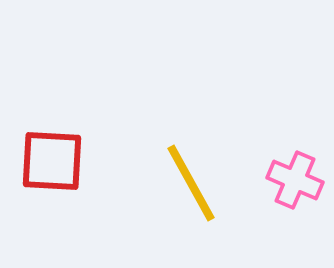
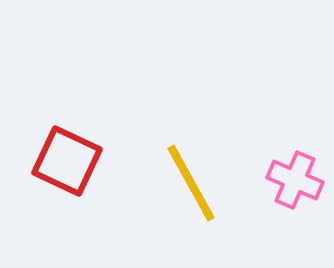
red square: moved 15 px right; rotated 22 degrees clockwise
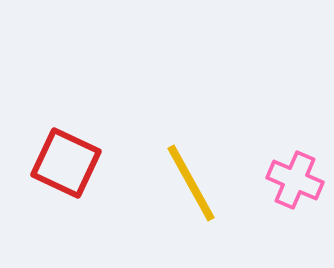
red square: moved 1 px left, 2 px down
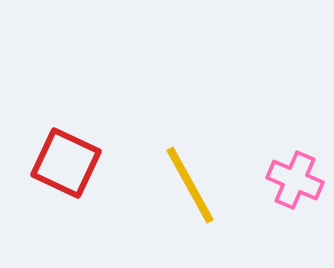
yellow line: moved 1 px left, 2 px down
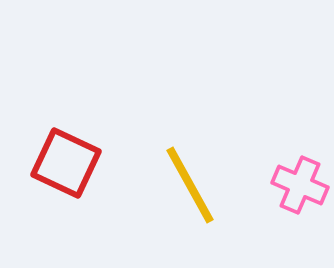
pink cross: moved 5 px right, 5 px down
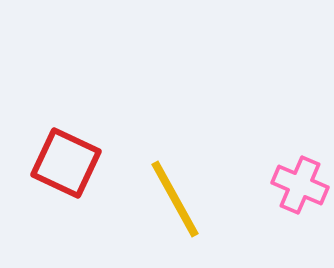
yellow line: moved 15 px left, 14 px down
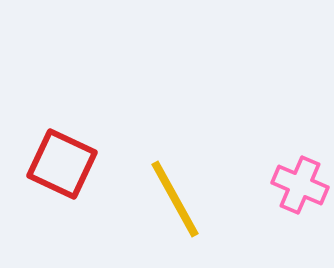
red square: moved 4 px left, 1 px down
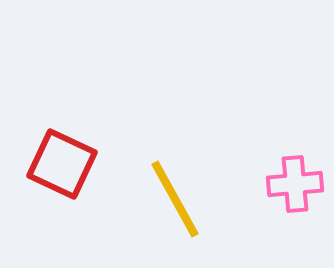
pink cross: moved 5 px left, 1 px up; rotated 28 degrees counterclockwise
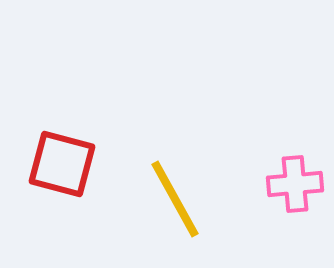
red square: rotated 10 degrees counterclockwise
